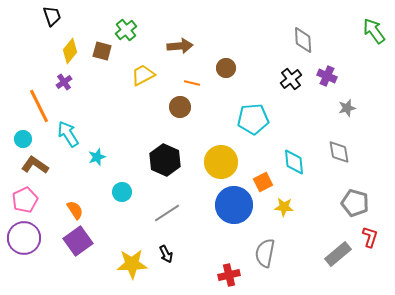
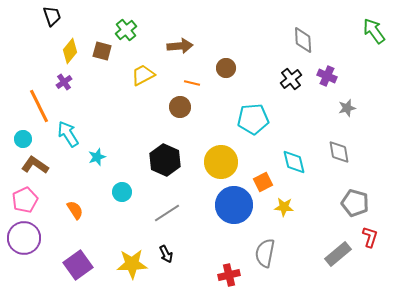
cyan diamond at (294, 162): rotated 8 degrees counterclockwise
purple square at (78, 241): moved 24 px down
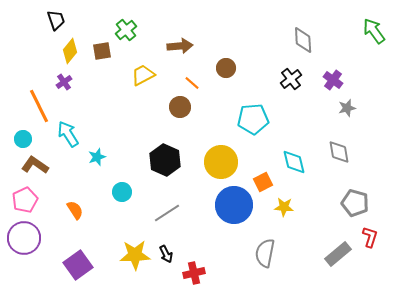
black trapezoid at (52, 16): moved 4 px right, 4 px down
brown square at (102, 51): rotated 24 degrees counterclockwise
purple cross at (327, 76): moved 6 px right, 4 px down; rotated 12 degrees clockwise
orange line at (192, 83): rotated 28 degrees clockwise
yellow star at (132, 264): moved 3 px right, 9 px up
red cross at (229, 275): moved 35 px left, 2 px up
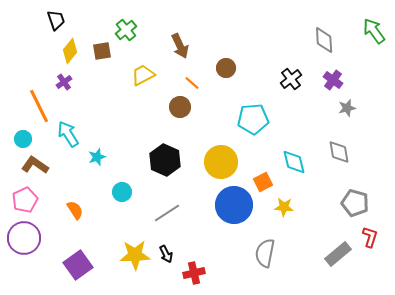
gray diamond at (303, 40): moved 21 px right
brown arrow at (180, 46): rotated 70 degrees clockwise
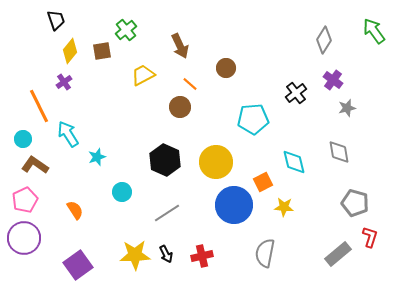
gray diamond at (324, 40): rotated 36 degrees clockwise
black cross at (291, 79): moved 5 px right, 14 px down
orange line at (192, 83): moved 2 px left, 1 px down
yellow circle at (221, 162): moved 5 px left
red cross at (194, 273): moved 8 px right, 17 px up
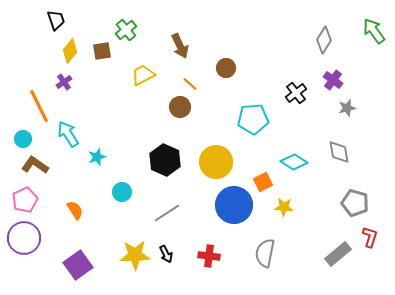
cyan diamond at (294, 162): rotated 44 degrees counterclockwise
red cross at (202, 256): moved 7 px right; rotated 20 degrees clockwise
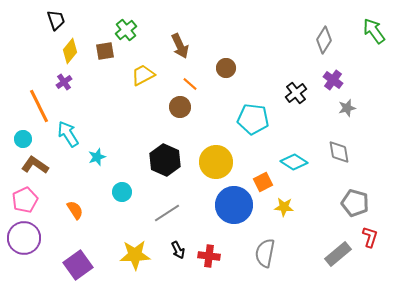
brown square at (102, 51): moved 3 px right
cyan pentagon at (253, 119): rotated 12 degrees clockwise
black arrow at (166, 254): moved 12 px right, 4 px up
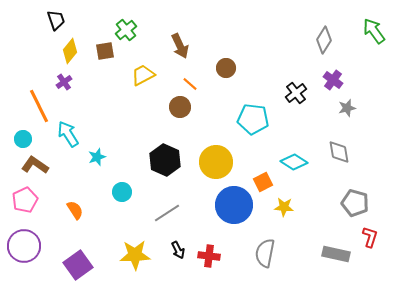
purple circle at (24, 238): moved 8 px down
gray rectangle at (338, 254): moved 2 px left; rotated 52 degrees clockwise
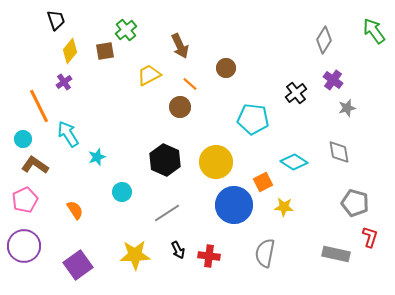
yellow trapezoid at (143, 75): moved 6 px right
